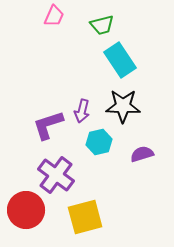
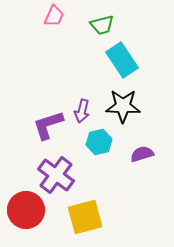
cyan rectangle: moved 2 px right
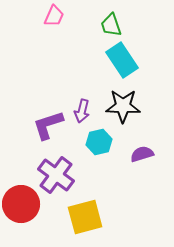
green trapezoid: moved 9 px right; rotated 85 degrees clockwise
red circle: moved 5 px left, 6 px up
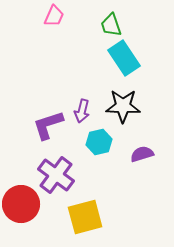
cyan rectangle: moved 2 px right, 2 px up
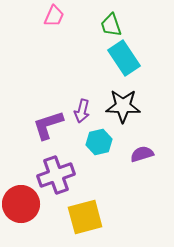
purple cross: rotated 33 degrees clockwise
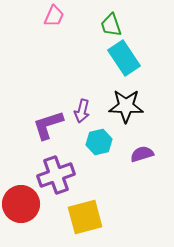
black star: moved 3 px right
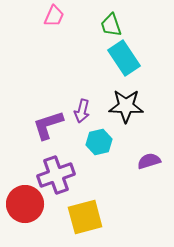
purple semicircle: moved 7 px right, 7 px down
red circle: moved 4 px right
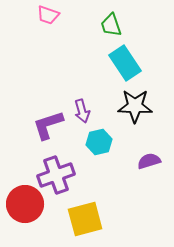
pink trapezoid: moved 6 px left, 1 px up; rotated 85 degrees clockwise
cyan rectangle: moved 1 px right, 5 px down
black star: moved 9 px right
purple arrow: rotated 30 degrees counterclockwise
yellow square: moved 2 px down
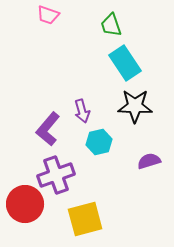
purple L-shape: moved 4 px down; rotated 32 degrees counterclockwise
